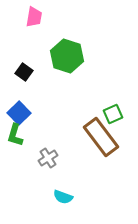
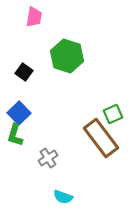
brown rectangle: moved 1 px down
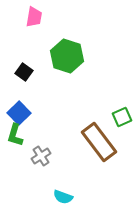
green square: moved 9 px right, 3 px down
brown rectangle: moved 2 px left, 4 px down
gray cross: moved 7 px left, 2 px up
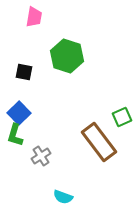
black square: rotated 24 degrees counterclockwise
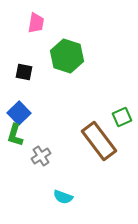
pink trapezoid: moved 2 px right, 6 px down
brown rectangle: moved 1 px up
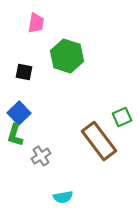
cyan semicircle: rotated 30 degrees counterclockwise
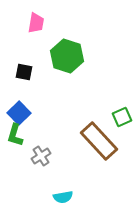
brown rectangle: rotated 6 degrees counterclockwise
